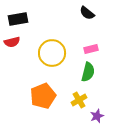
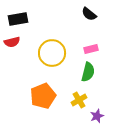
black semicircle: moved 2 px right, 1 px down
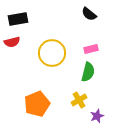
orange pentagon: moved 6 px left, 8 px down
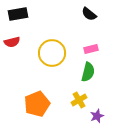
black rectangle: moved 5 px up
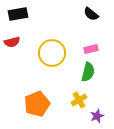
black semicircle: moved 2 px right
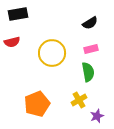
black semicircle: moved 1 px left, 9 px down; rotated 70 degrees counterclockwise
green semicircle: rotated 24 degrees counterclockwise
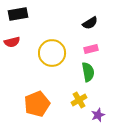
purple star: moved 1 px right, 1 px up
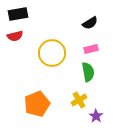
red semicircle: moved 3 px right, 6 px up
purple star: moved 2 px left, 1 px down; rotated 16 degrees counterclockwise
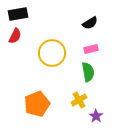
red semicircle: rotated 49 degrees counterclockwise
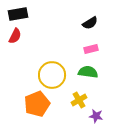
yellow circle: moved 22 px down
green semicircle: rotated 72 degrees counterclockwise
purple star: rotated 24 degrees counterclockwise
